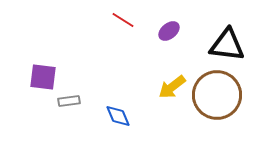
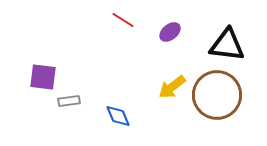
purple ellipse: moved 1 px right, 1 px down
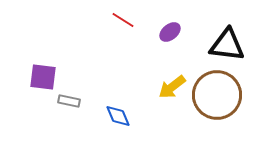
gray rectangle: rotated 20 degrees clockwise
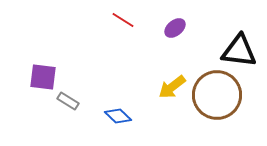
purple ellipse: moved 5 px right, 4 px up
black triangle: moved 12 px right, 6 px down
gray rectangle: moved 1 px left; rotated 20 degrees clockwise
blue diamond: rotated 24 degrees counterclockwise
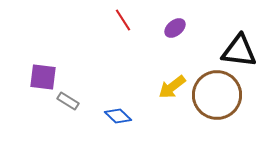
red line: rotated 25 degrees clockwise
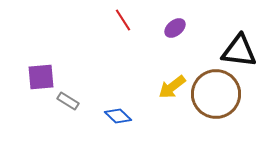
purple square: moved 2 px left; rotated 12 degrees counterclockwise
brown circle: moved 1 px left, 1 px up
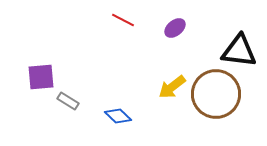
red line: rotated 30 degrees counterclockwise
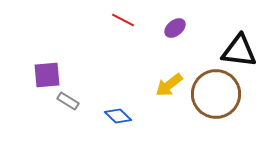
purple square: moved 6 px right, 2 px up
yellow arrow: moved 3 px left, 2 px up
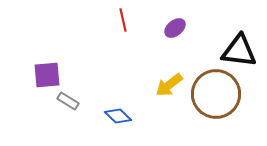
red line: rotated 50 degrees clockwise
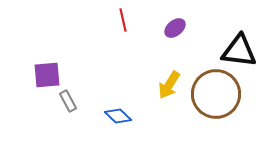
yellow arrow: rotated 20 degrees counterclockwise
gray rectangle: rotated 30 degrees clockwise
